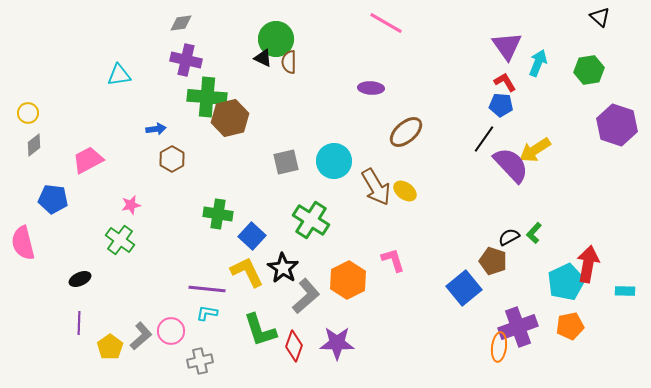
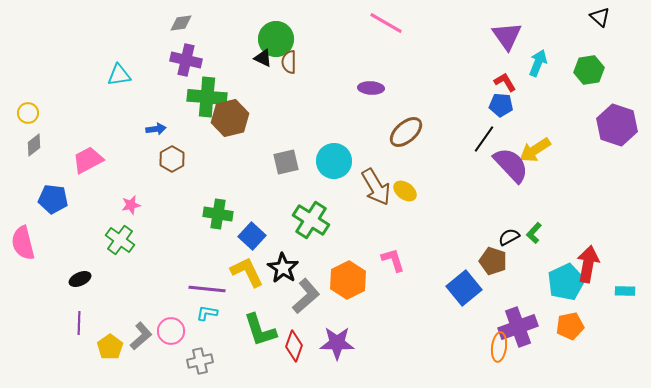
purple triangle at (507, 46): moved 10 px up
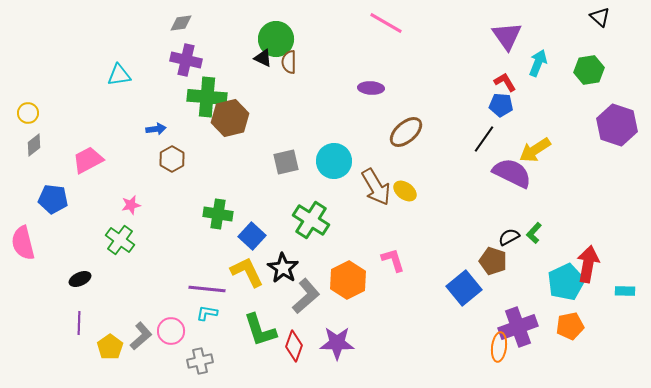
purple semicircle at (511, 165): moved 1 px right, 8 px down; rotated 21 degrees counterclockwise
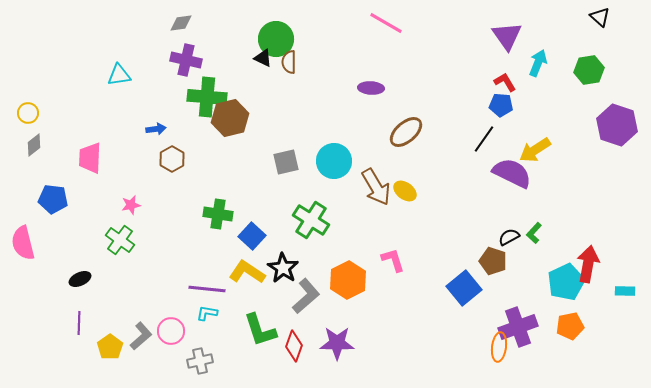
pink trapezoid at (88, 160): moved 2 px right, 2 px up; rotated 60 degrees counterclockwise
yellow L-shape at (247, 272): rotated 30 degrees counterclockwise
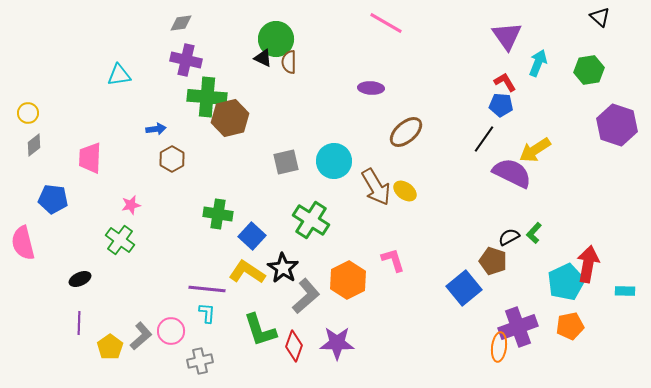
cyan L-shape at (207, 313): rotated 85 degrees clockwise
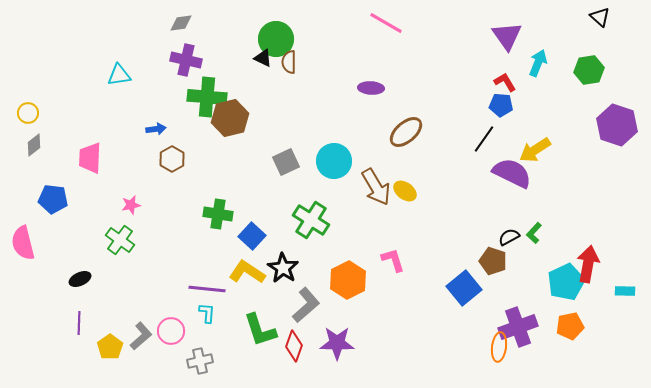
gray square at (286, 162): rotated 12 degrees counterclockwise
gray L-shape at (306, 296): moved 9 px down
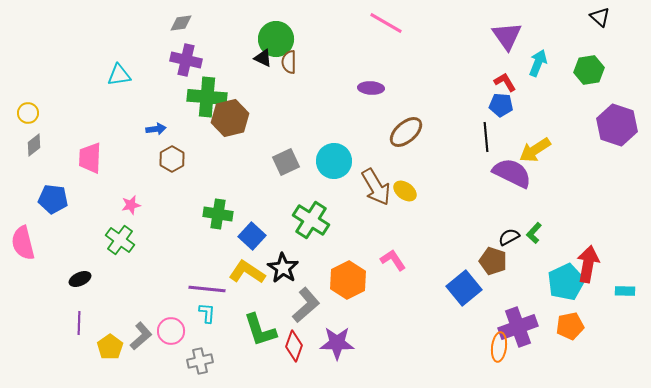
black line at (484, 139): moved 2 px right, 2 px up; rotated 40 degrees counterclockwise
pink L-shape at (393, 260): rotated 16 degrees counterclockwise
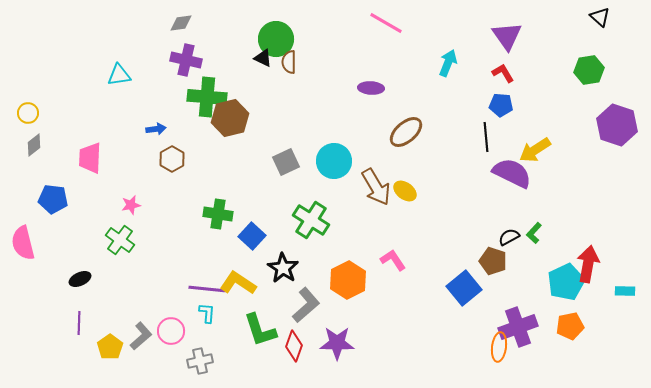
cyan arrow at (538, 63): moved 90 px left
red L-shape at (505, 82): moved 2 px left, 9 px up
yellow L-shape at (247, 272): moved 9 px left, 11 px down
